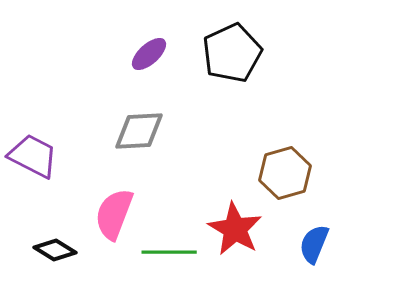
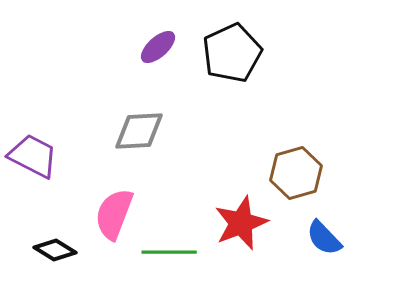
purple ellipse: moved 9 px right, 7 px up
brown hexagon: moved 11 px right
red star: moved 6 px right, 6 px up; rotated 20 degrees clockwise
blue semicircle: moved 10 px right, 6 px up; rotated 66 degrees counterclockwise
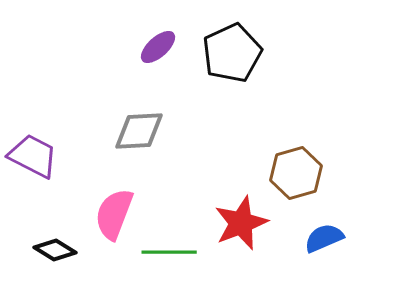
blue semicircle: rotated 111 degrees clockwise
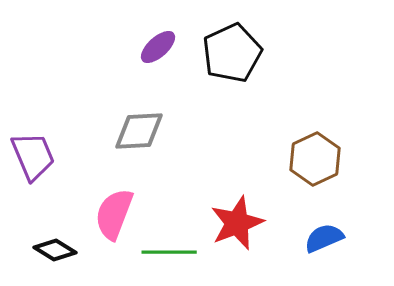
purple trapezoid: rotated 40 degrees clockwise
brown hexagon: moved 19 px right, 14 px up; rotated 9 degrees counterclockwise
red star: moved 4 px left
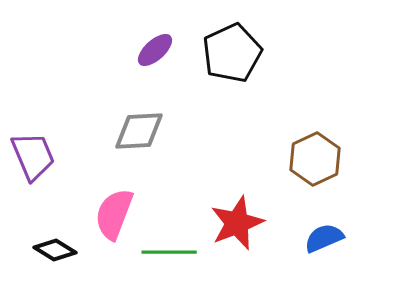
purple ellipse: moved 3 px left, 3 px down
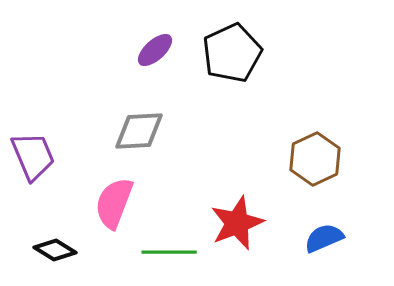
pink semicircle: moved 11 px up
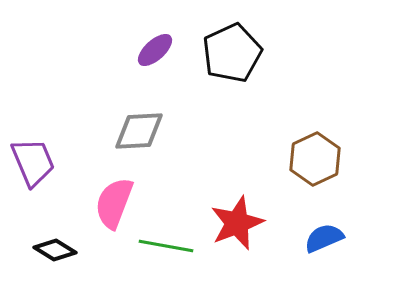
purple trapezoid: moved 6 px down
green line: moved 3 px left, 6 px up; rotated 10 degrees clockwise
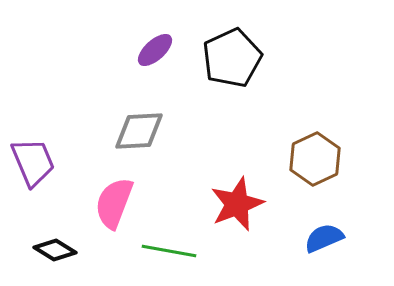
black pentagon: moved 5 px down
red star: moved 19 px up
green line: moved 3 px right, 5 px down
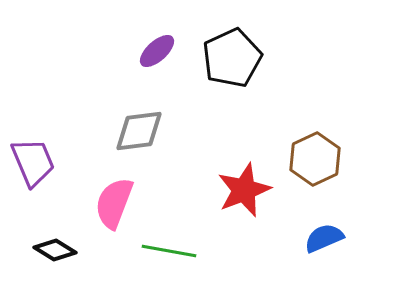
purple ellipse: moved 2 px right, 1 px down
gray diamond: rotated 4 degrees counterclockwise
red star: moved 7 px right, 14 px up
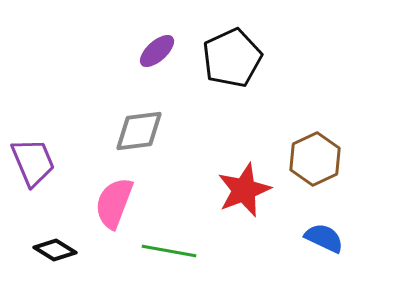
blue semicircle: rotated 48 degrees clockwise
